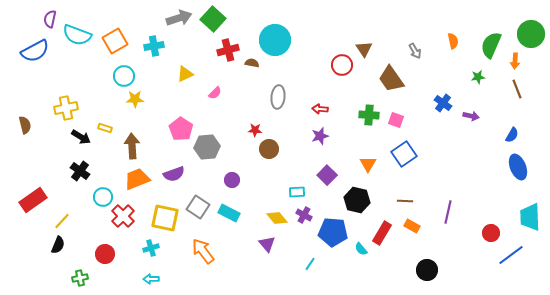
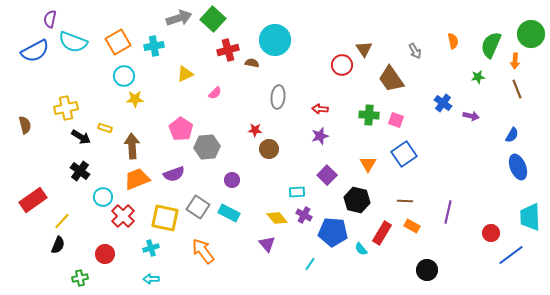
cyan semicircle at (77, 35): moved 4 px left, 7 px down
orange square at (115, 41): moved 3 px right, 1 px down
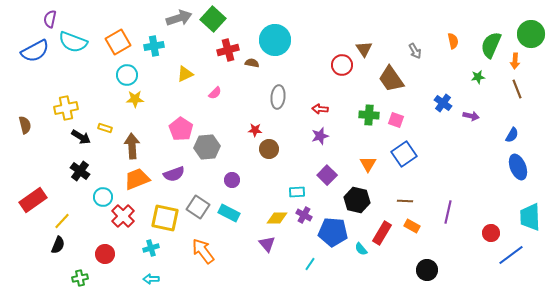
cyan circle at (124, 76): moved 3 px right, 1 px up
yellow diamond at (277, 218): rotated 50 degrees counterclockwise
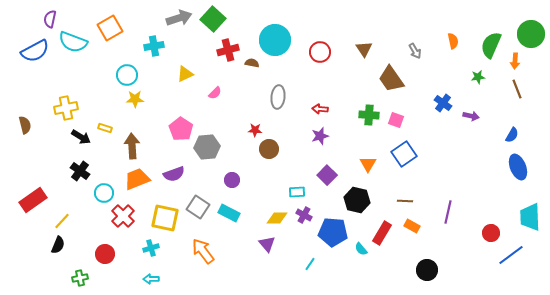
orange square at (118, 42): moved 8 px left, 14 px up
red circle at (342, 65): moved 22 px left, 13 px up
cyan circle at (103, 197): moved 1 px right, 4 px up
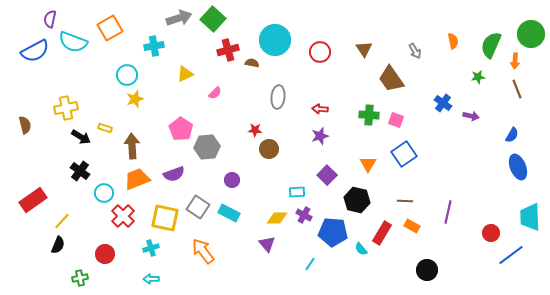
yellow star at (135, 99): rotated 18 degrees counterclockwise
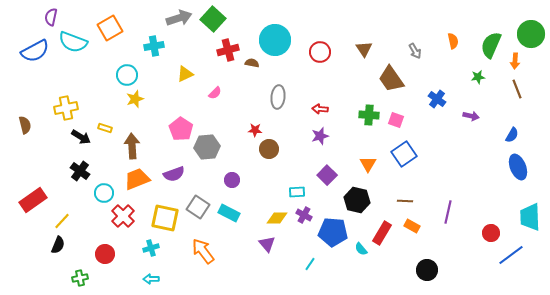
purple semicircle at (50, 19): moved 1 px right, 2 px up
blue cross at (443, 103): moved 6 px left, 4 px up
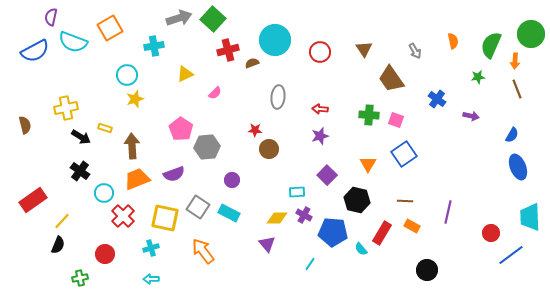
brown semicircle at (252, 63): rotated 32 degrees counterclockwise
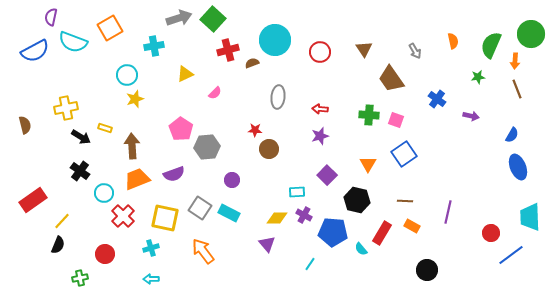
gray square at (198, 207): moved 2 px right, 1 px down
